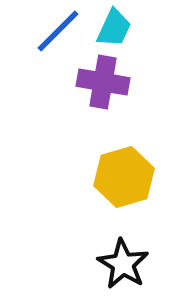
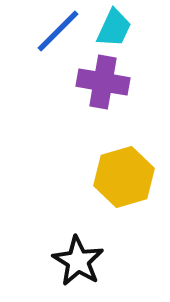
black star: moved 45 px left, 3 px up
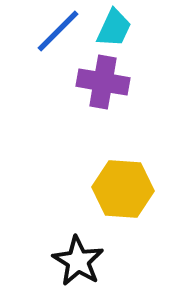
yellow hexagon: moved 1 px left, 12 px down; rotated 20 degrees clockwise
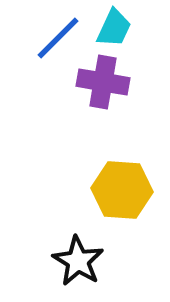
blue line: moved 7 px down
yellow hexagon: moved 1 px left, 1 px down
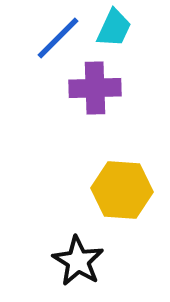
purple cross: moved 8 px left, 6 px down; rotated 12 degrees counterclockwise
